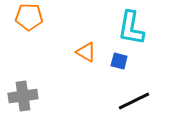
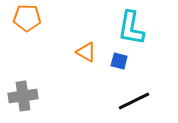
orange pentagon: moved 2 px left, 1 px down
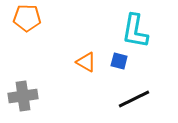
cyan L-shape: moved 4 px right, 3 px down
orange triangle: moved 10 px down
black line: moved 2 px up
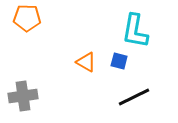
black line: moved 2 px up
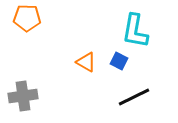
blue square: rotated 12 degrees clockwise
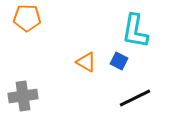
black line: moved 1 px right, 1 px down
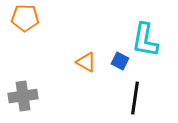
orange pentagon: moved 2 px left
cyan L-shape: moved 10 px right, 9 px down
blue square: moved 1 px right
black line: rotated 56 degrees counterclockwise
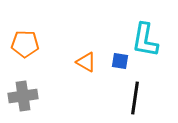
orange pentagon: moved 26 px down
blue square: rotated 18 degrees counterclockwise
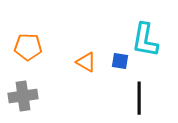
orange pentagon: moved 3 px right, 3 px down
black line: moved 4 px right; rotated 8 degrees counterclockwise
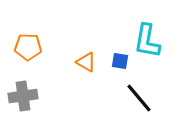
cyan L-shape: moved 2 px right, 1 px down
black line: rotated 40 degrees counterclockwise
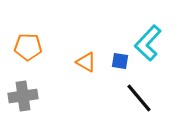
cyan L-shape: moved 1 px right, 2 px down; rotated 33 degrees clockwise
